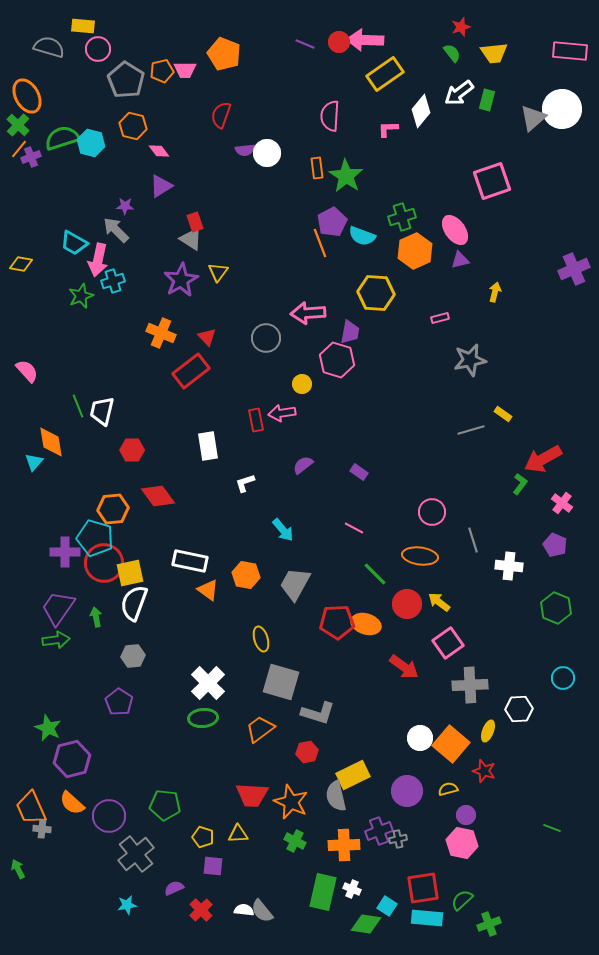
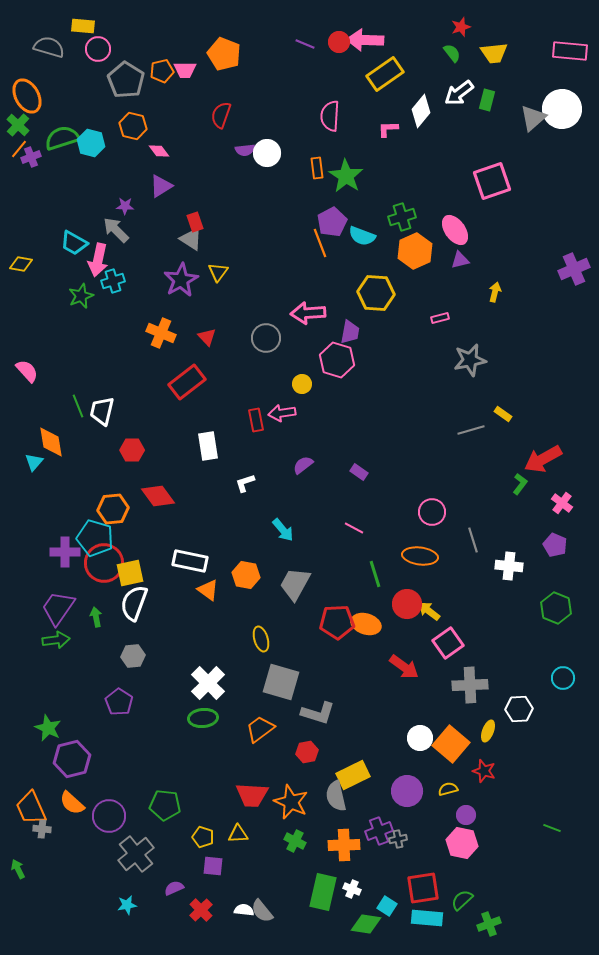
red rectangle at (191, 371): moved 4 px left, 11 px down
green line at (375, 574): rotated 28 degrees clockwise
yellow arrow at (439, 602): moved 10 px left, 9 px down
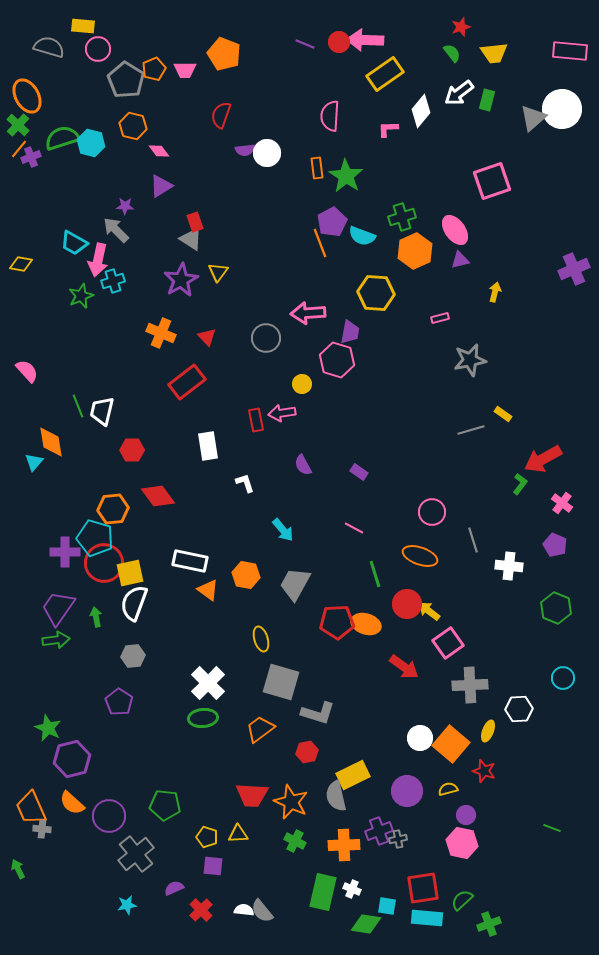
orange pentagon at (162, 71): moved 8 px left, 2 px up; rotated 10 degrees counterclockwise
purple semicircle at (303, 465): rotated 80 degrees counterclockwise
white L-shape at (245, 483): rotated 90 degrees clockwise
orange ellipse at (420, 556): rotated 12 degrees clockwise
yellow pentagon at (203, 837): moved 4 px right
cyan square at (387, 906): rotated 24 degrees counterclockwise
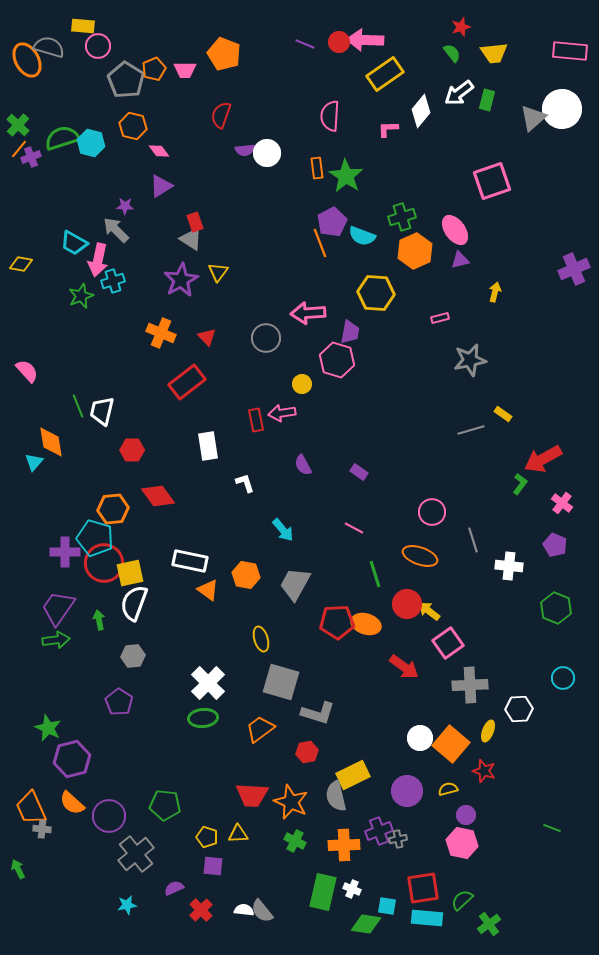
pink circle at (98, 49): moved 3 px up
orange ellipse at (27, 96): moved 36 px up
green arrow at (96, 617): moved 3 px right, 3 px down
green cross at (489, 924): rotated 15 degrees counterclockwise
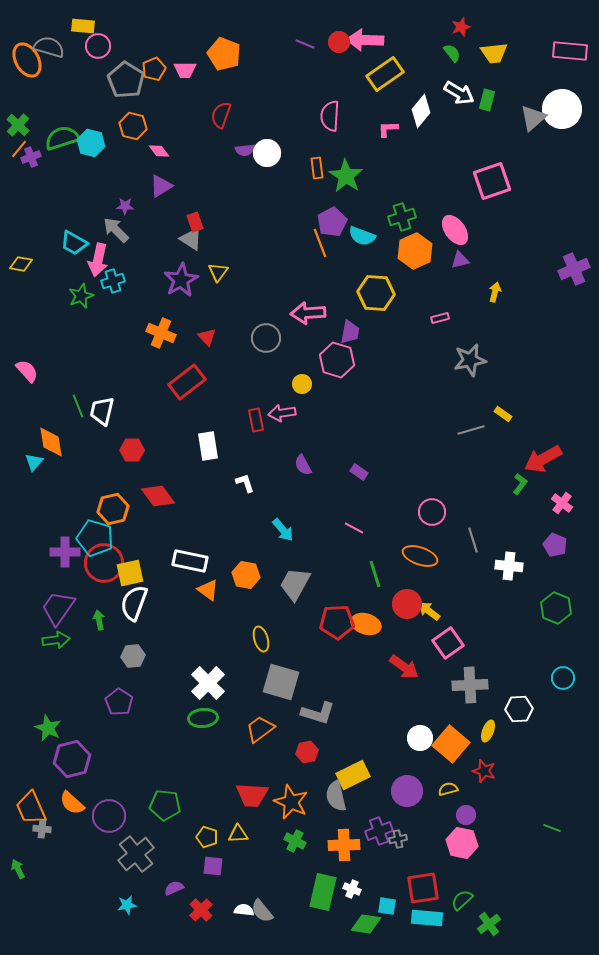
white arrow at (459, 93): rotated 112 degrees counterclockwise
orange hexagon at (113, 509): rotated 8 degrees counterclockwise
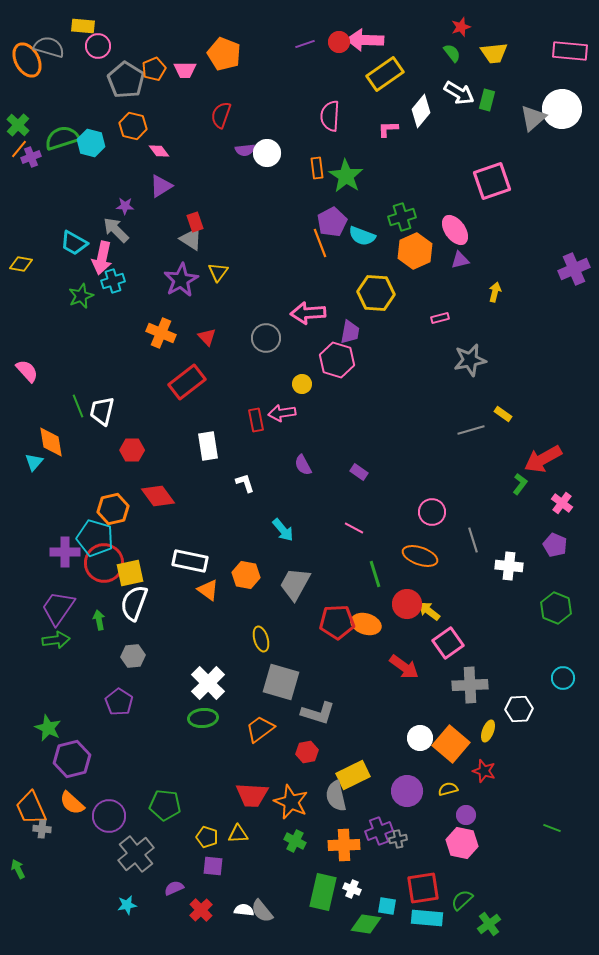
purple line at (305, 44): rotated 42 degrees counterclockwise
pink arrow at (98, 260): moved 4 px right, 2 px up
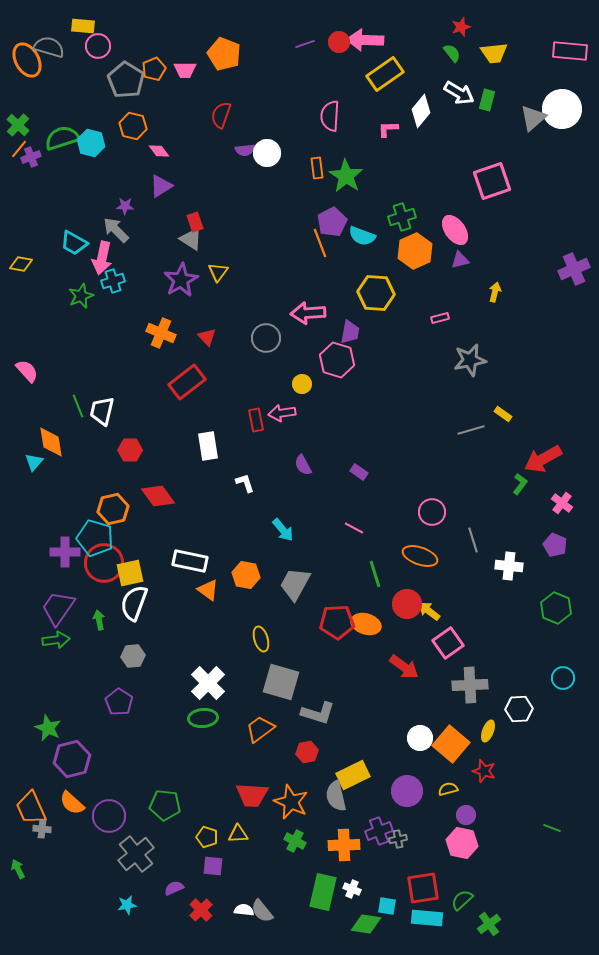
red hexagon at (132, 450): moved 2 px left
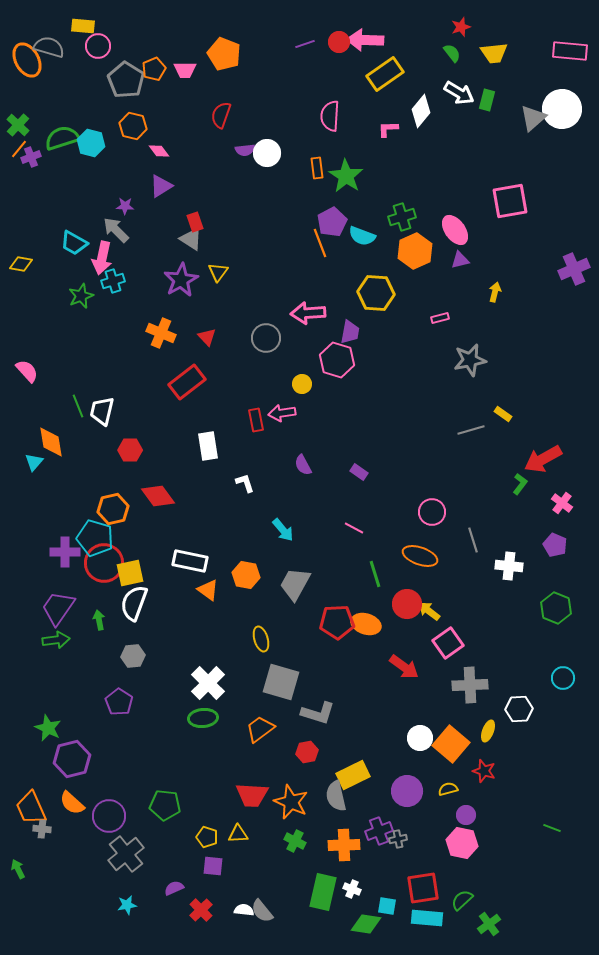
pink square at (492, 181): moved 18 px right, 20 px down; rotated 9 degrees clockwise
gray cross at (136, 854): moved 10 px left
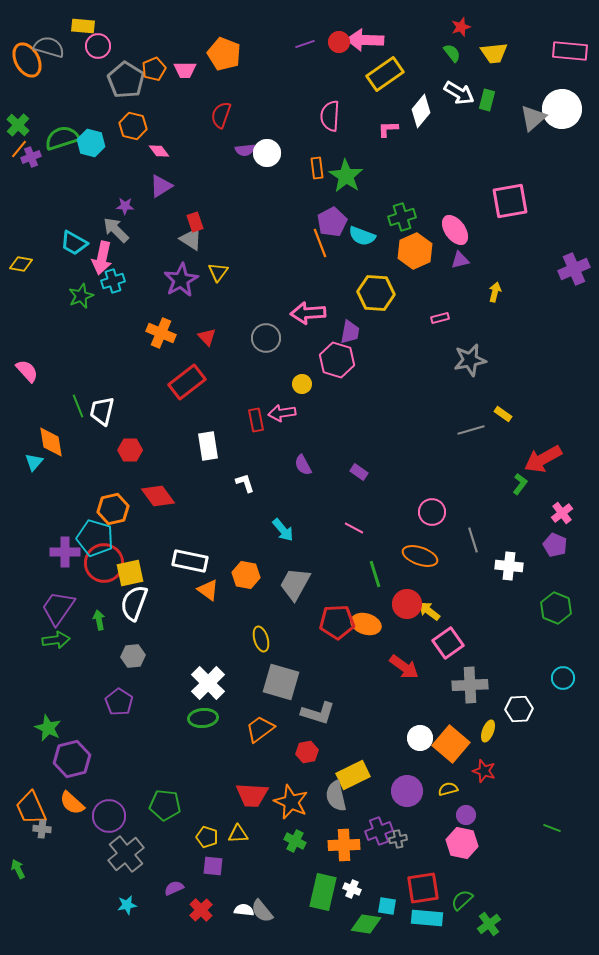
pink cross at (562, 503): moved 10 px down; rotated 15 degrees clockwise
